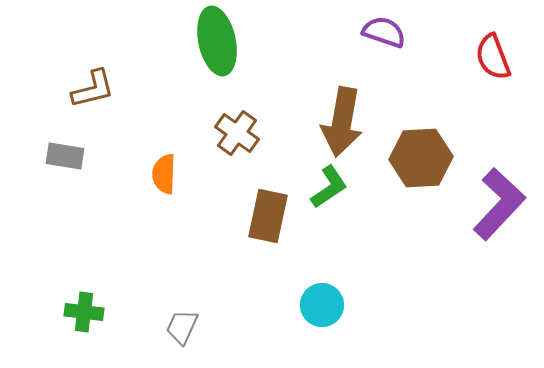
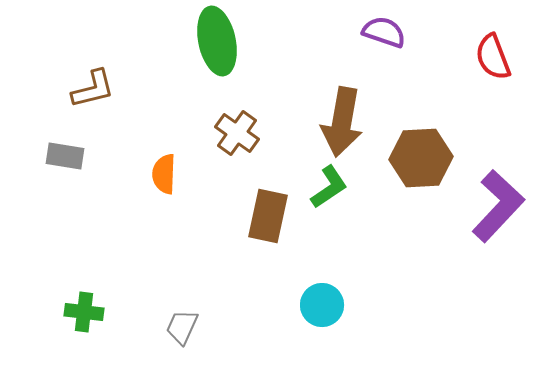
purple L-shape: moved 1 px left, 2 px down
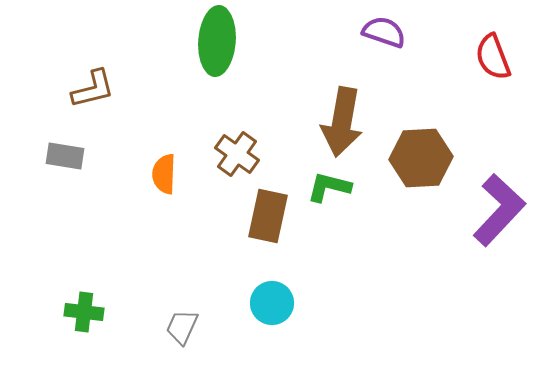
green ellipse: rotated 16 degrees clockwise
brown cross: moved 21 px down
green L-shape: rotated 132 degrees counterclockwise
purple L-shape: moved 1 px right, 4 px down
cyan circle: moved 50 px left, 2 px up
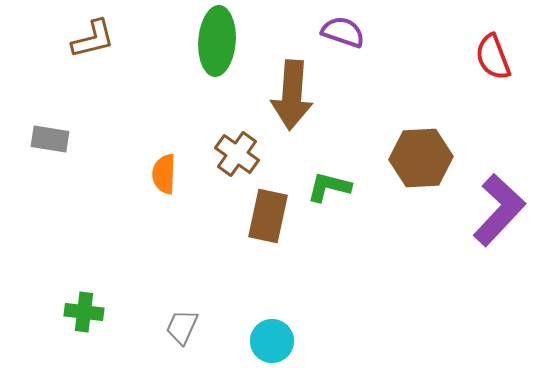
purple semicircle: moved 41 px left
brown L-shape: moved 50 px up
brown arrow: moved 50 px left, 27 px up; rotated 6 degrees counterclockwise
gray rectangle: moved 15 px left, 17 px up
cyan circle: moved 38 px down
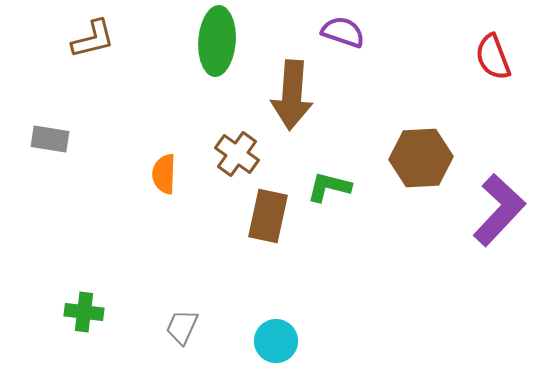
cyan circle: moved 4 px right
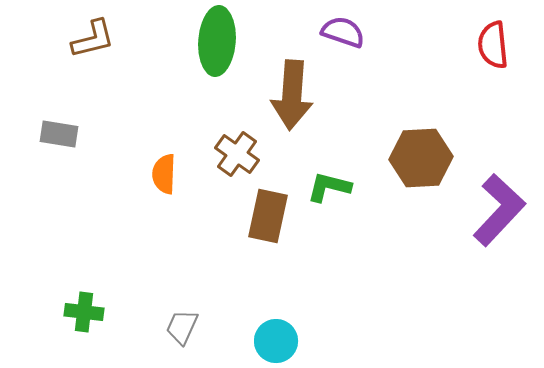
red semicircle: moved 12 px up; rotated 15 degrees clockwise
gray rectangle: moved 9 px right, 5 px up
